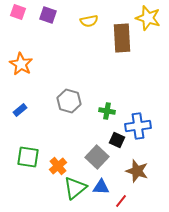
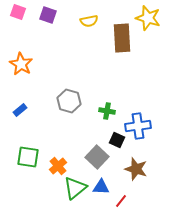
brown star: moved 1 px left, 2 px up
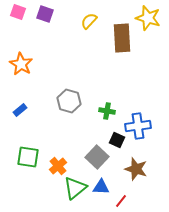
purple square: moved 3 px left, 1 px up
yellow semicircle: rotated 144 degrees clockwise
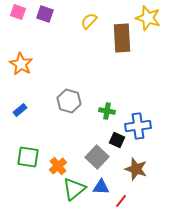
green triangle: moved 1 px left, 1 px down
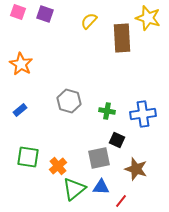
blue cross: moved 5 px right, 12 px up
gray square: moved 2 px right, 1 px down; rotated 35 degrees clockwise
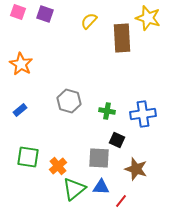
gray square: rotated 15 degrees clockwise
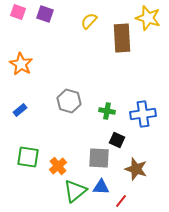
green triangle: moved 1 px right, 2 px down
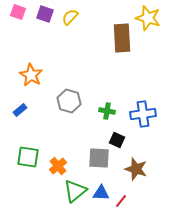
yellow semicircle: moved 19 px left, 4 px up
orange star: moved 10 px right, 11 px down
blue triangle: moved 6 px down
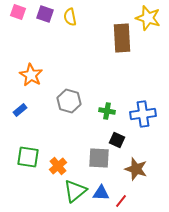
yellow semicircle: rotated 54 degrees counterclockwise
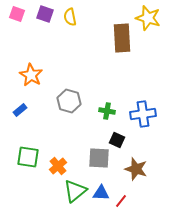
pink square: moved 1 px left, 2 px down
